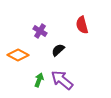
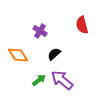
black semicircle: moved 4 px left, 4 px down
orange diamond: rotated 30 degrees clockwise
green arrow: rotated 32 degrees clockwise
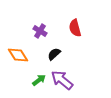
red semicircle: moved 7 px left, 3 px down
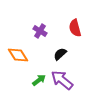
black semicircle: moved 6 px right
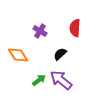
red semicircle: rotated 18 degrees clockwise
purple arrow: moved 1 px left
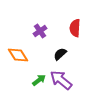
purple cross: rotated 24 degrees clockwise
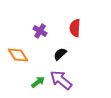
purple cross: rotated 24 degrees counterclockwise
green arrow: moved 1 px left, 2 px down
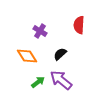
red semicircle: moved 4 px right, 3 px up
orange diamond: moved 9 px right, 1 px down
